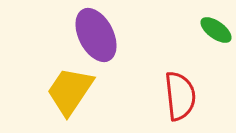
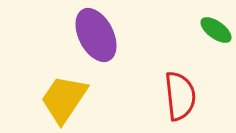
yellow trapezoid: moved 6 px left, 8 px down
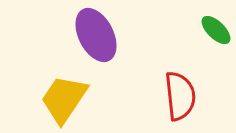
green ellipse: rotated 8 degrees clockwise
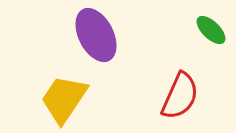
green ellipse: moved 5 px left
red semicircle: rotated 30 degrees clockwise
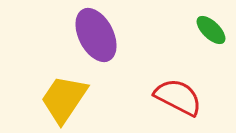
red semicircle: moved 2 px left, 1 px down; rotated 87 degrees counterclockwise
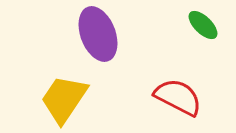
green ellipse: moved 8 px left, 5 px up
purple ellipse: moved 2 px right, 1 px up; rotated 6 degrees clockwise
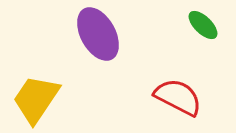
purple ellipse: rotated 8 degrees counterclockwise
yellow trapezoid: moved 28 px left
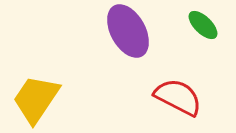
purple ellipse: moved 30 px right, 3 px up
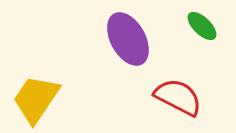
green ellipse: moved 1 px left, 1 px down
purple ellipse: moved 8 px down
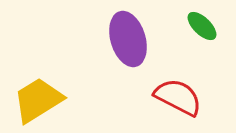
purple ellipse: rotated 12 degrees clockwise
yellow trapezoid: moved 2 px right, 1 px down; rotated 24 degrees clockwise
